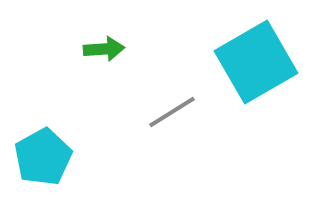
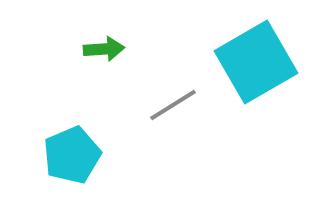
gray line: moved 1 px right, 7 px up
cyan pentagon: moved 29 px right, 2 px up; rotated 6 degrees clockwise
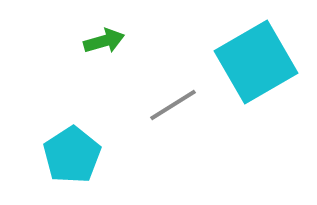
green arrow: moved 8 px up; rotated 12 degrees counterclockwise
cyan pentagon: rotated 10 degrees counterclockwise
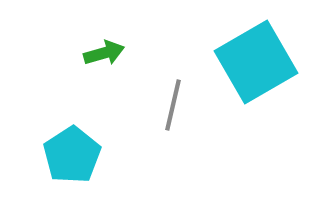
green arrow: moved 12 px down
gray line: rotated 45 degrees counterclockwise
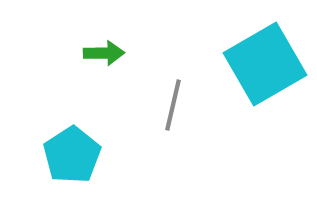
green arrow: rotated 15 degrees clockwise
cyan square: moved 9 px right, 2 px down
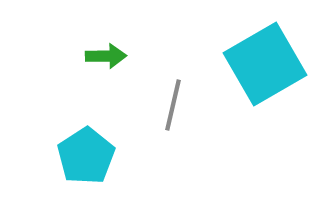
green arrow: moved 2 px right, 3 px down
cyan pentagon: moved 14 px right, 1 px down
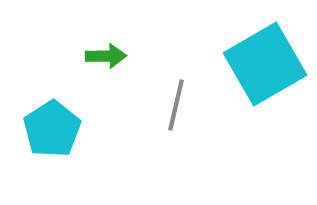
gray line: moved 3 px right
cyan pentagon: moved 34 px left, 27 px up
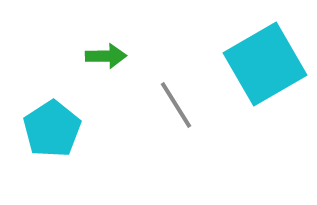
gray line: rotated 45 degrees counterclockwise
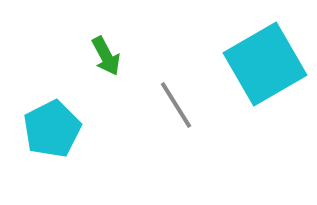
green arrow: rotated 63 degrees clockwise
cyan pentagon: rotated 6 degrees clockwise
